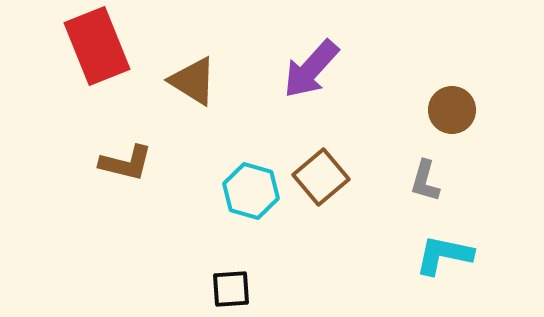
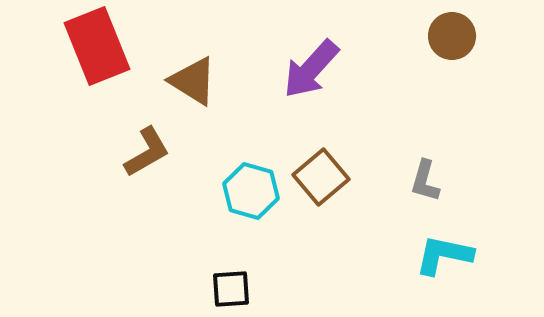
brown circle: moved 74 px up
brown L-shape: moved 21 px right, 11 px up; rotated 44 degrees counterclockwise
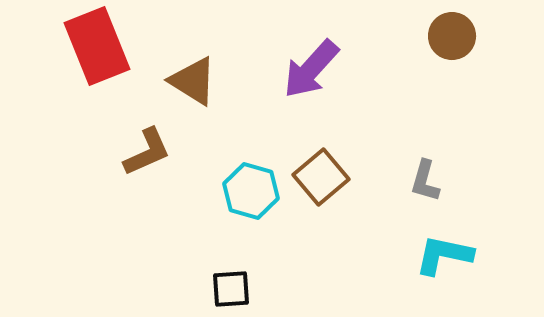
brown L-shape: rotated 6 degrees clockwise
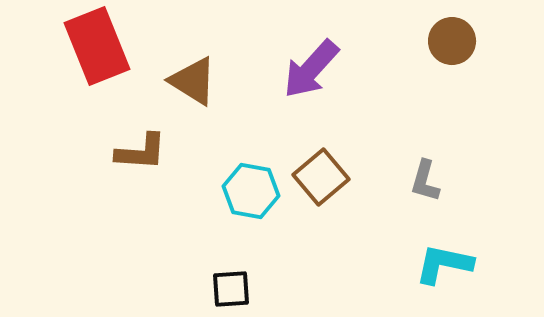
brown circle: moved 5 px down
brown L-shape: moved 6 px left; rotated 28 degrees clockwise
cyan hexagon: rotated 6 degrees counterclockwise
cyan L-shape: moved 9 px down
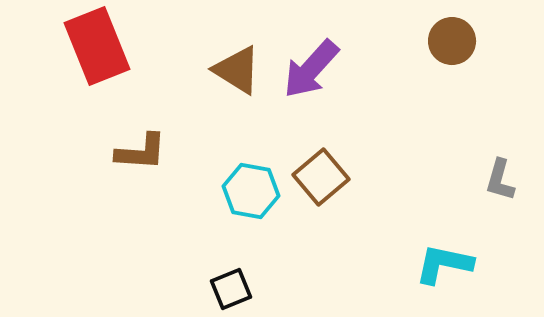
brown triangle: moved 44 px right, 11 px up
gray L-shape: moved 75 px right, 1 px up
black square: rotated 18 degrees counterclockwise
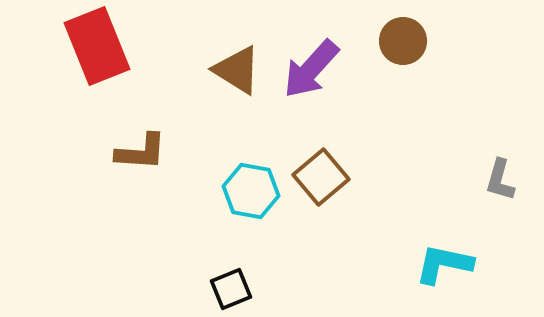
brown circle: moved 49 px left
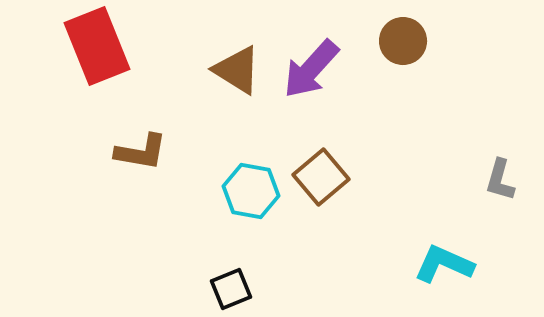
brown L-shape: rotated 6 degrees clockwise
cyan L-shape: rotated 12 degrees clockwise
